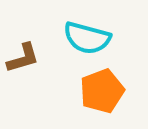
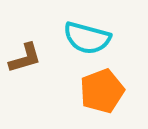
brown L-shape: moved 2 px right
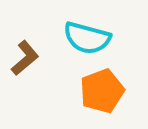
brown L-shape: rotated 24 degrees counterclockwise
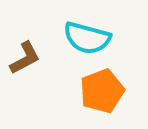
brown L-shape: rotated 12 degrees clockwise
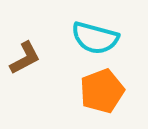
cyan semicircle: moved 8 px right
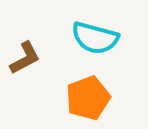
orange pentagon: moved 14 px left, 7 px down
